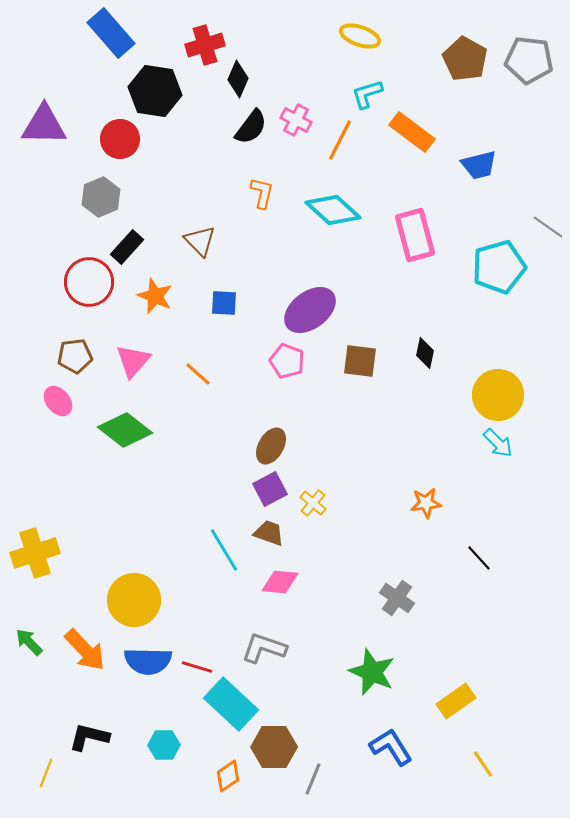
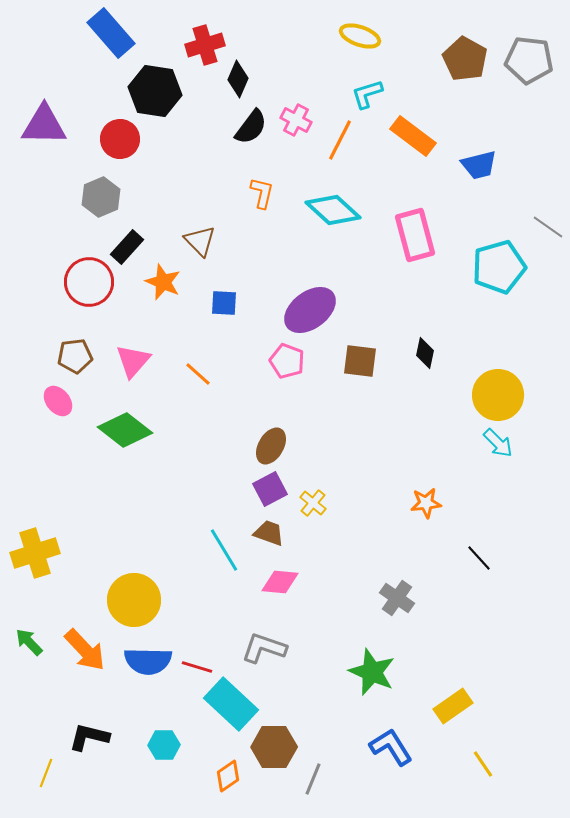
orange rectangle at (412, 132): moved 1 px right, 4 px down
orange star at (155, 296): moved 8 px right, 14 px up
yellow rectangle at (456, 701): moved 3 px left, 5 px down
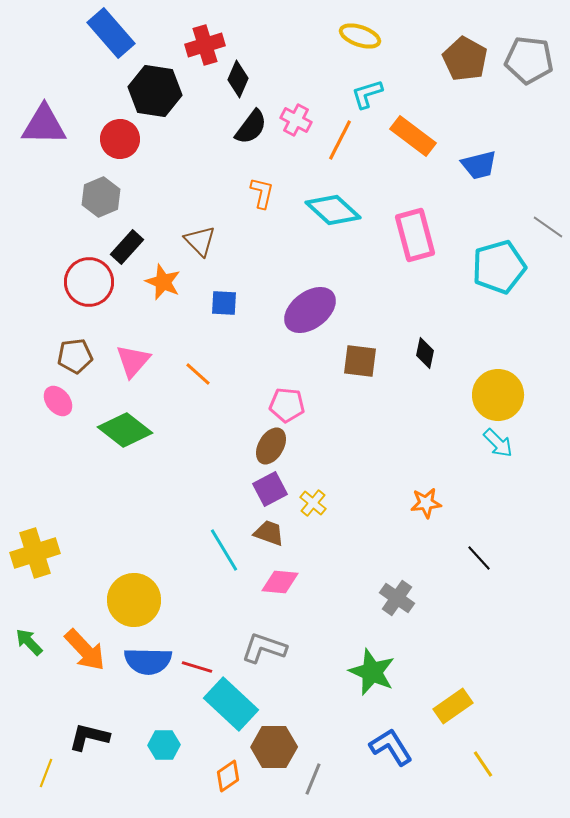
pink pentagon at (287, 361): moved 44 px down; rotated 16 degrees counterclockwise
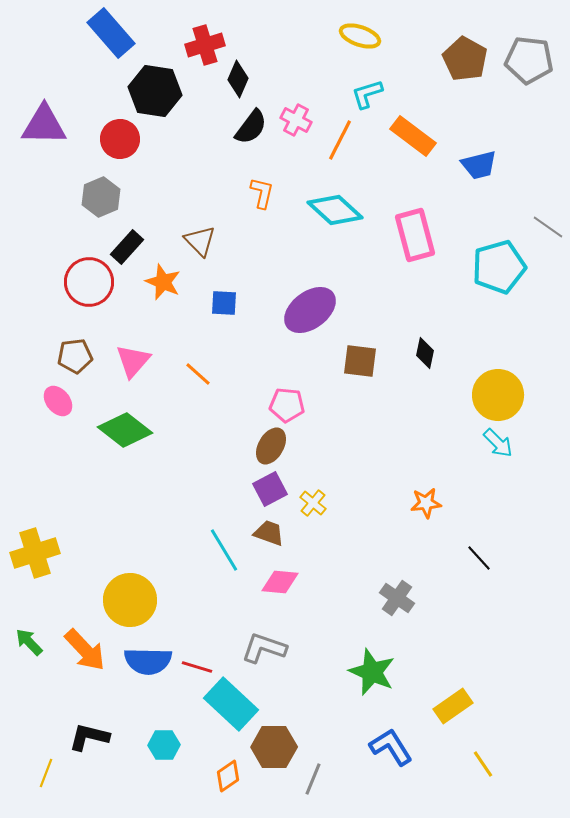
cyan diamond at (333, 210): moved 2 px right
yellow circle at (134, 600): moved 4 px left
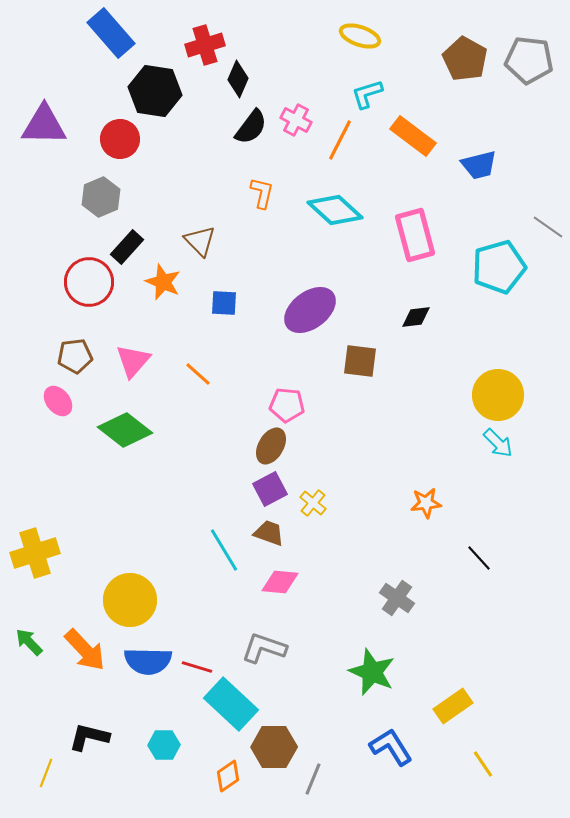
black diamond at (425, 353): moved 9 px left, 36 px up; rotated 72 degrees clockwise
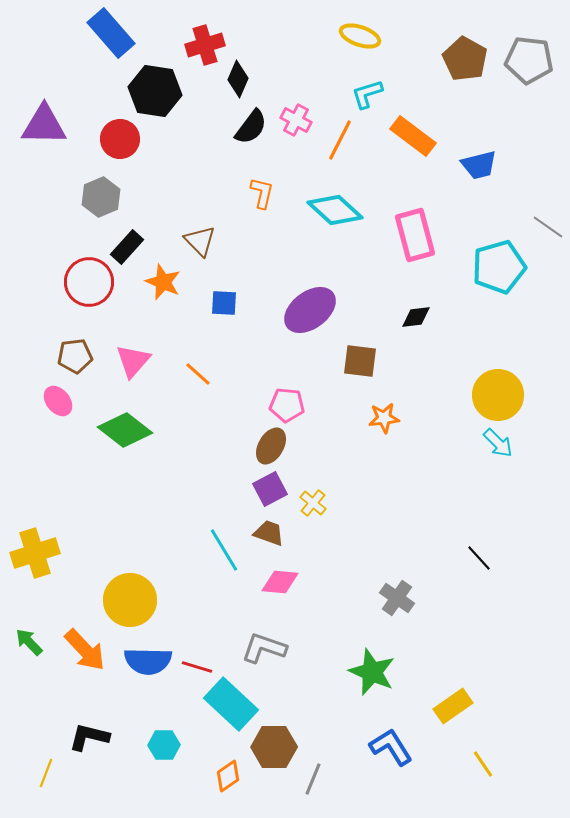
orange star at (426, 503): moved 42 px left, 85 px up
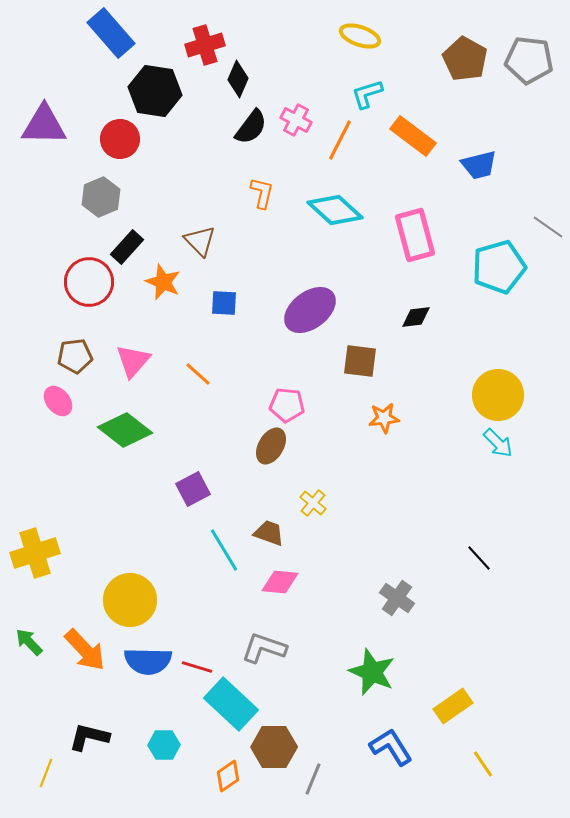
purple square at (270, 489): moved 77 px left
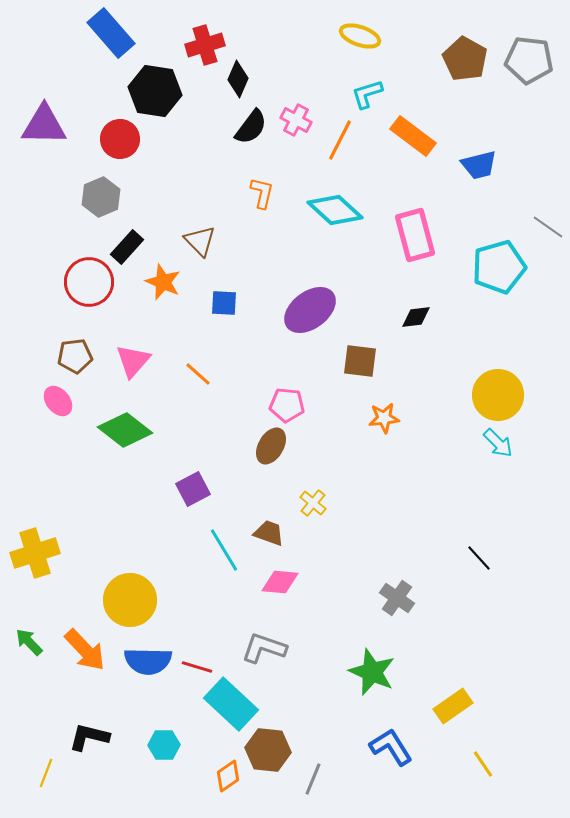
brown hexagon at (274, 747): moved 6 px left, 3 px down; rotated 6 degrees clockwise
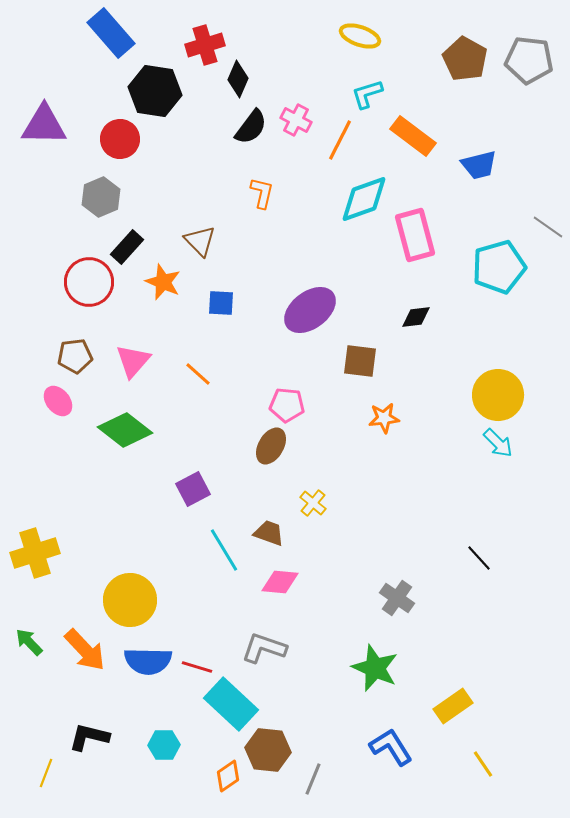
cyan diamond at (335, 210): moved 29 px right, 11 px up; rotated 62 degrees counterclockwise
blue square at (224, 303): moved 3 px left
green star at (372, 672): moved 3 px right, 4 px up
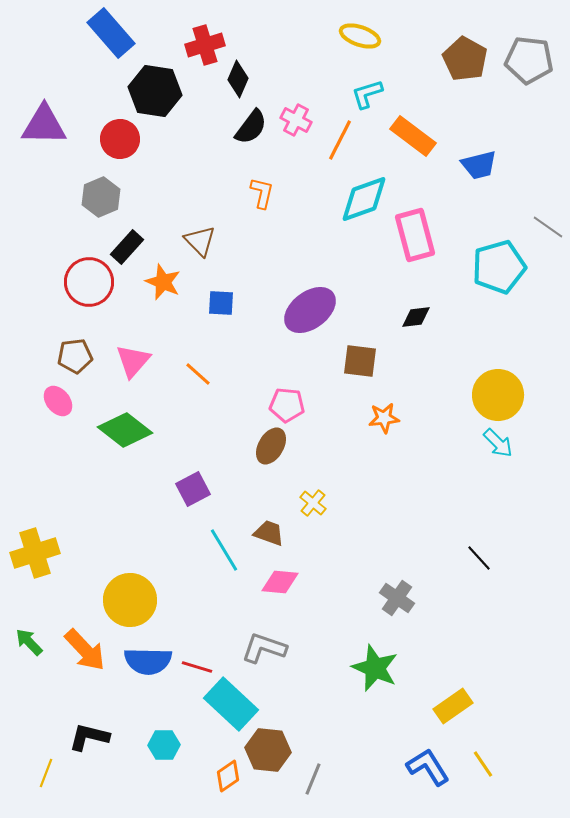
blue L-shape at (391, 747): moved 37 px right, 20 px down
